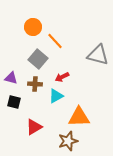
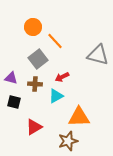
gray square: rotated 12 degrees clockwise
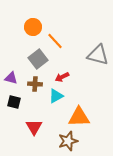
red triangle: rotated 30 degrees counterclockwise
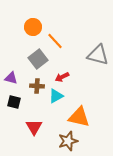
brown cross: moved 2 px right, 2 px down
orange triangle: rotated 15 degrees clockwise
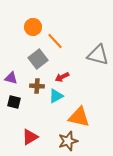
red triangle: moved 4 px left, 10 px down; rotated 30 degrees clockwise
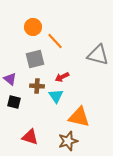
gray square: moved 3 px left; rotated 24 degrees clockwise
purple triangle: moved 1 px left, 1 px down; rotated 24 degrees clockwise
cyan triangle: rotated 35 degrees counterclockwise
red triangle: rotated 48 degrees clockwise
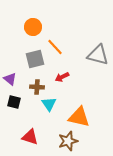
orange line: moved 6 px down
brown cross: moved 1 px down
cyan triangle: moved 7 px left, 8 px down
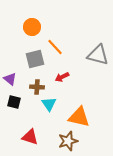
orange circle: moved 1 px left
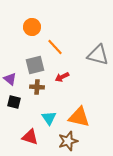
gray square: moved 6 px down
cyan triangle: moved 14 px down
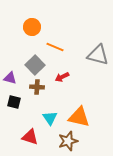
orange line: rotated 24 degrees counterclockwise
gray square: rotated 30 degrees counterclockwise
purple triangle: moved 1 px up; rotated 24 degrees counterclockwise
cyan triangle: moved 1 px right
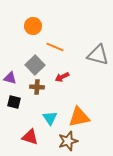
orange circle: moved 1 px right, 1 px up
orange triangle: rotated 25 degrees counterclockwise
